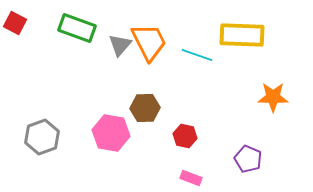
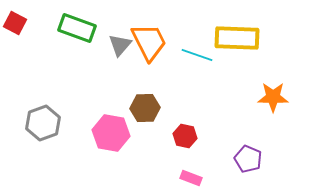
yellow rectangle: moved 5 px left, 3 px down
gray hexagon: moved 1 px right, 14 px up
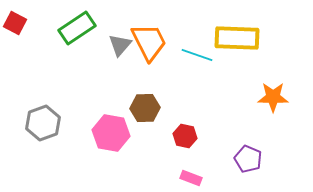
green rectangle: rotated 54 degrees counterclockwise
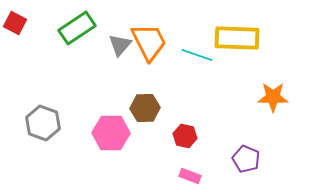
gray hexagon: rotated 20 degrees counterclockwise
pink hexagon: rotated 9 degrees counterclockwise
purple pentagon: moved 2 px left
pink rectangle: moved 1 px left, 2 px up
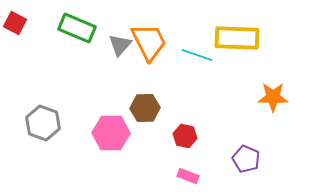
green rectangle: rotated 57 degrees clockwise
pink rectangle: moved 2 px left
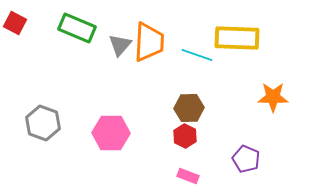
orange trapezoid: rotated 30 degrees clockwise
brown hexagon: moved 44 px right
red hexagon: rotated 15 degrees clockwise
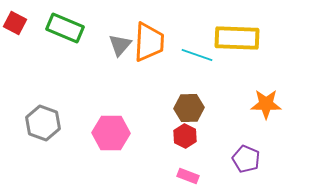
green rectangle: moved 12 px left
orange star: moved 7 px left, 7 px down
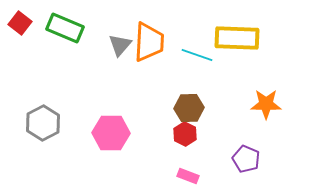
red square: moved 5 px right; rotated 10 degrees clockwise
gray hexagon: rotated 12 degrees clockwise
red hexagon: moved 2 px up
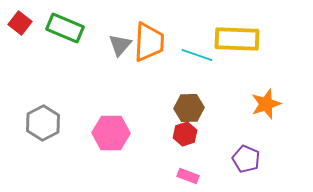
yellow rectangle: moved 1 px down
orange star: rotated 20 degrees counterclockwise
red hexagon: rotated 15 degrees clockwise
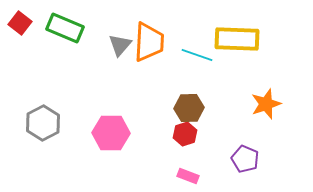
purple pentagon: moved 1 px left
